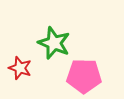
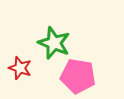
pink pentagon: moved 6 px left; rotated 8 degrees clockwise
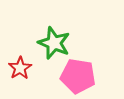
red star: rotated 20 degrees clockwise
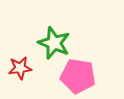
red star: rotated 25 degrees clockwise
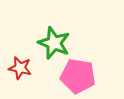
red star: rotated 20 degrees clockwise
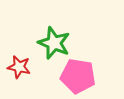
red star: moved 1 px left, 1 px up
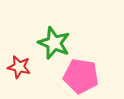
pink pentagon: moved 3 px right
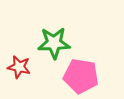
green star: rotated 24 degrees counterclockwise
